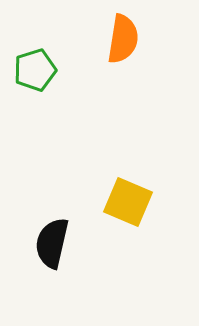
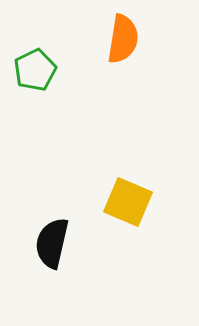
green pentagon: rotated 9 degrees counterclockwise
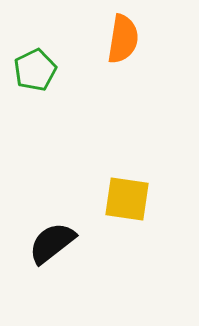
yellow square: moved 1 px left, 3 px up; rotated 15 degrees counterclockwise
black semicircle: rotated 39 degrees clockwise
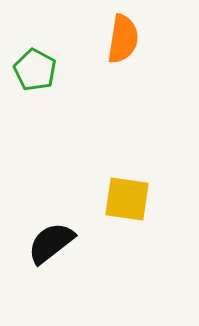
green pentagon: rotated 18 degrees counterclockwise
black semicircle: moved 1 px left
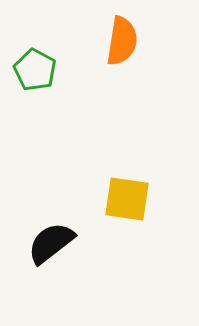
orange semicircle: moved 1 px left, 2 px down
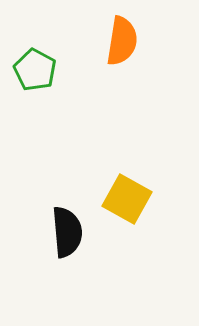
yellow square: rotated 21 degrees clockwise
black semicircle: moved 16 px right, 11 px up; rotated 123 degrees clockwise
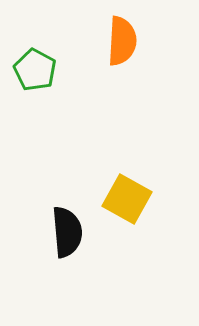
orange semicircle: rotated 6 degrees counterclockwise
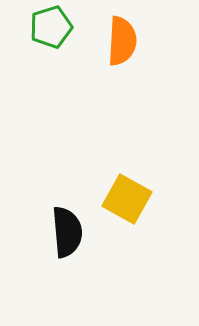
green pentagon: moved 16 px right, 43 px up; rotated 27 degrees clockwise
